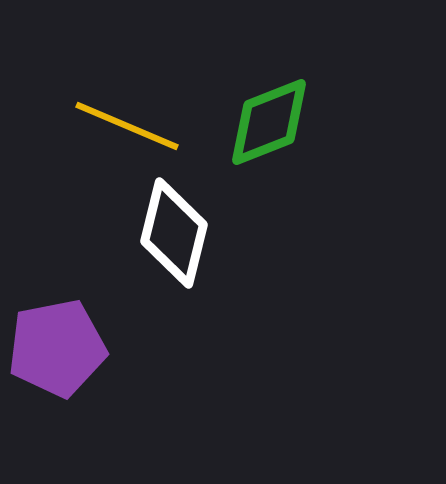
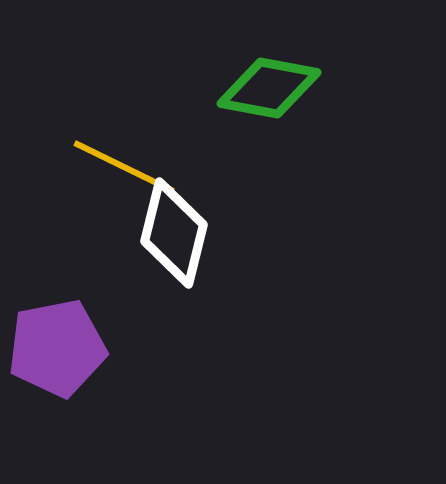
green diamond: moved 34 px up; rotated 32 degrees clockwise
yellow line: moved 3 px left, 41 px down; rotated 3 degrees clockwise
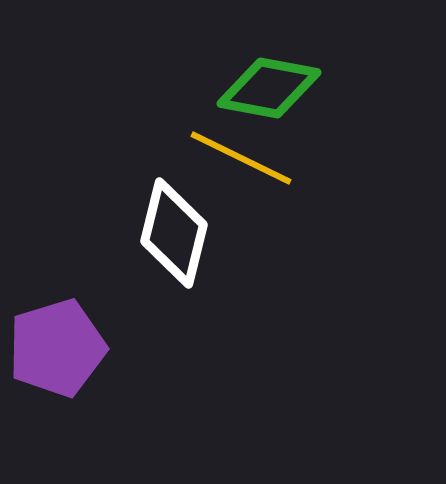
yellow line: moved 117 px right, 9 px up
purple pentagon: rotated 6 degrees counterclockwise
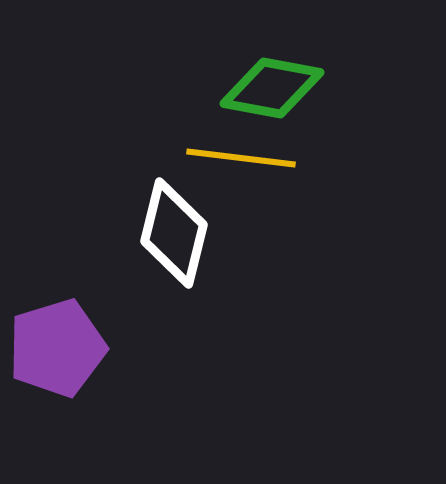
green diamond: moved 3 px right
yellow line: rotated 19 degrees counterclockwise
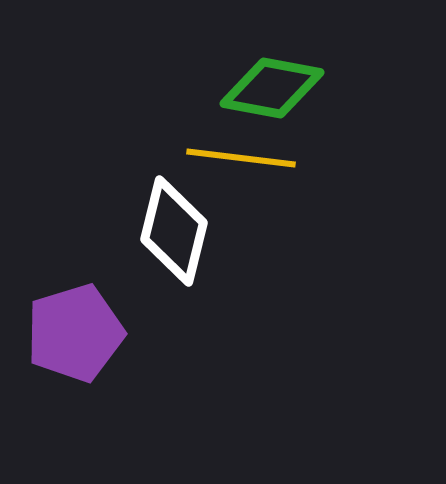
white diamond: moved 2 px up
purple pentagon: moved 18 px right, 15 px up
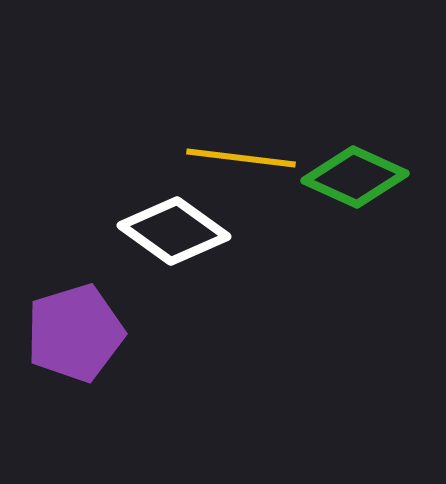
green diamond: moved 83 px right, 89 px down; rotated 14 degrees clockwise
white diamond: rotated 68 degrees counterclockwise
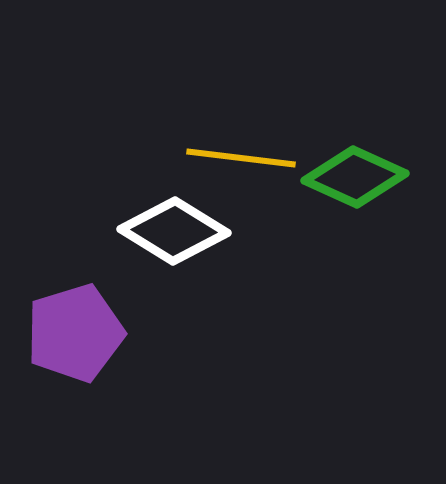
white diamond: rotated 4 degrees counterclockwise
